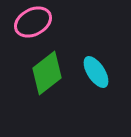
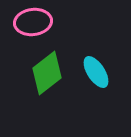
pink ellipse: rotated 21 degrees clockwise
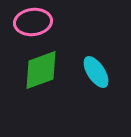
green diamond: moved 6 px left, 3 px up; rotated 18 degrees clockwise
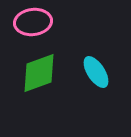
green diamond: moved 2 px left, 3 px down
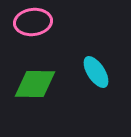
green diamond: moved 4 px left, 11 px down; rotated 21 degrees clockwise
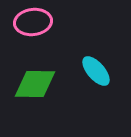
cyan ellipse: moved 1 px up; rotated 8 degrees counterclockwise
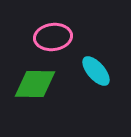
pink ellipse: moved 20 px right, 15 px down
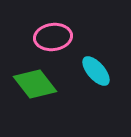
green diamond: rotated 51 degrees clockwise
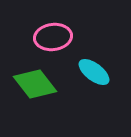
cyan ellipse: moved 2 px left, 1 px down; rotated 12 degrees counterclockwise
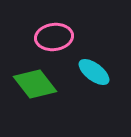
pink ellipse: moved 1 px right
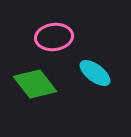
cyan ellipse: moved 1 px right, 1 px down
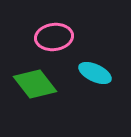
cyan ellipse: rotated 12 degrees counterclockwise
